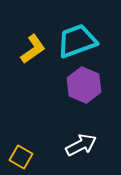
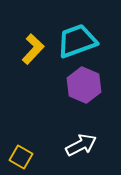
yellow L-shape: rotated 12 degrees counterclockwise
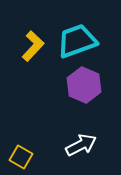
yellow L-shape: moved 3 px up
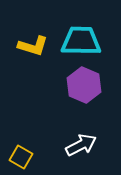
cyan trapezoid: moved 4 px right; rotated 21 degrees clockwise
yellow L-shape: rotated 64 degrees clockwise
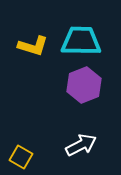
purple hexagon: rotated 16 degrees clockwise
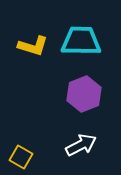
purple hexagon: moved 9 px down
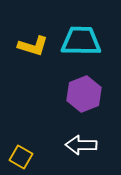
white arrow: rotated 152 degrees counterclockwise
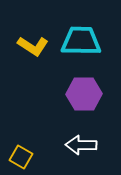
yellow L-shape: rotated 16 degrees clockwise
purple hexagon: rotated 20 degrees clockwise
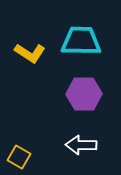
yellow L-shape: moved 3 px left, 7 px down
yellow square: moved 2 px left
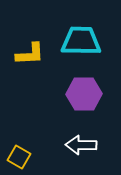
yellow L-shape: moved 1 px down; rotated 36 degrees counterclockwise
